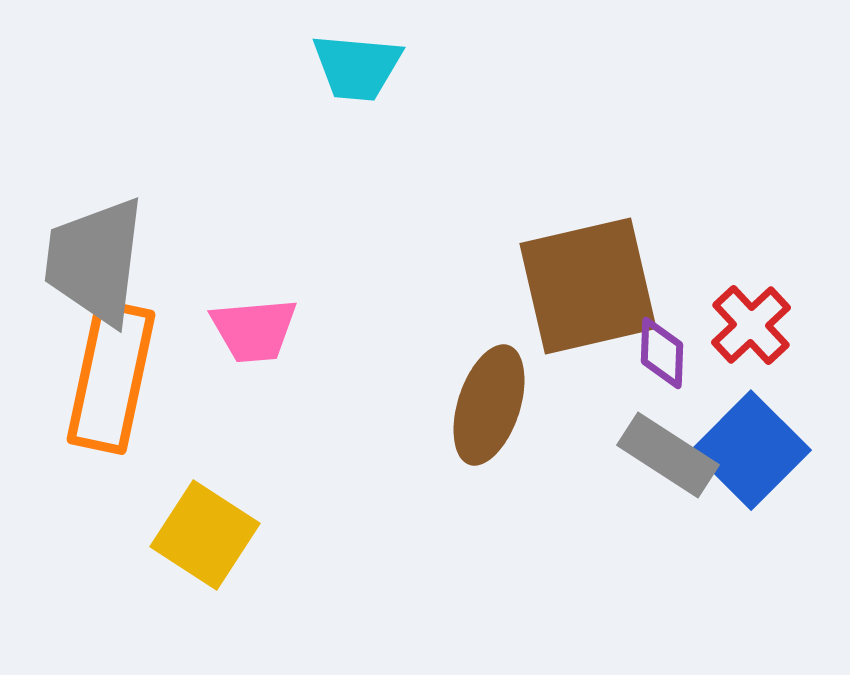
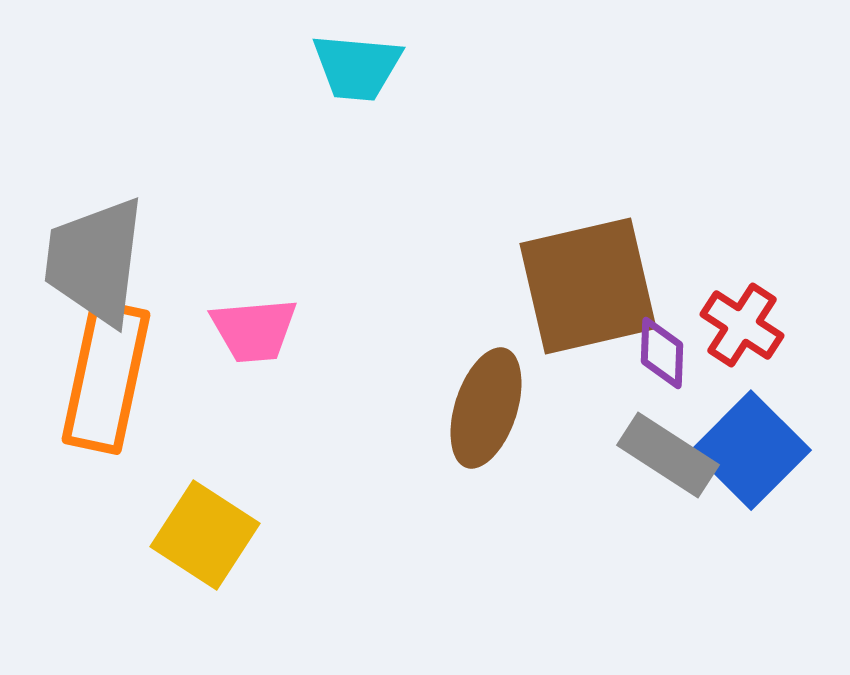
red cross: moved 9 px left; rotated 14 degrees counterclockwise
orange rectangle: moved 5 px left
brown ellipse: moved 3 px left, 3 px down
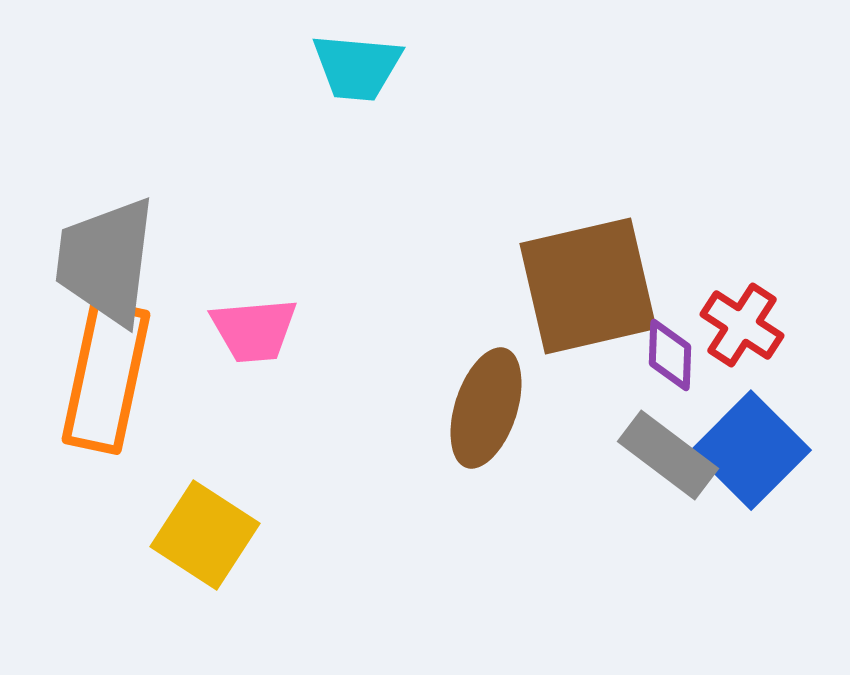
gray trapezoid: moved 11 px right
purple diamond: moved 8 px right, 2 px down
gray rectangle: rotated 4 degrees clockwise
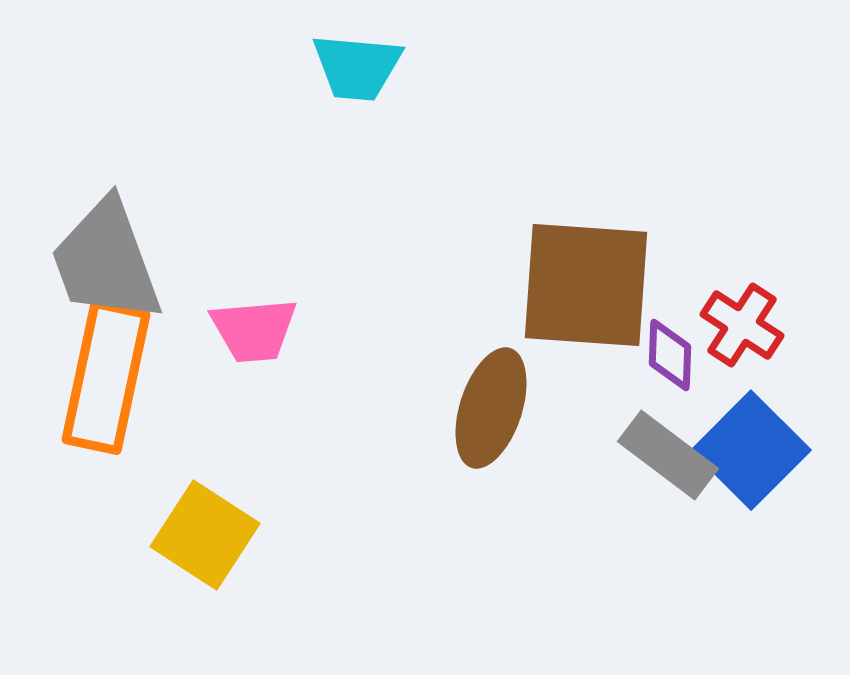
gray trapezoid: rotated 27 degrees counterclockwise
brown square: moved 2 px left, 1 px up; rotated 17 degrees clockwise
brown ellipse: moved 5 px right
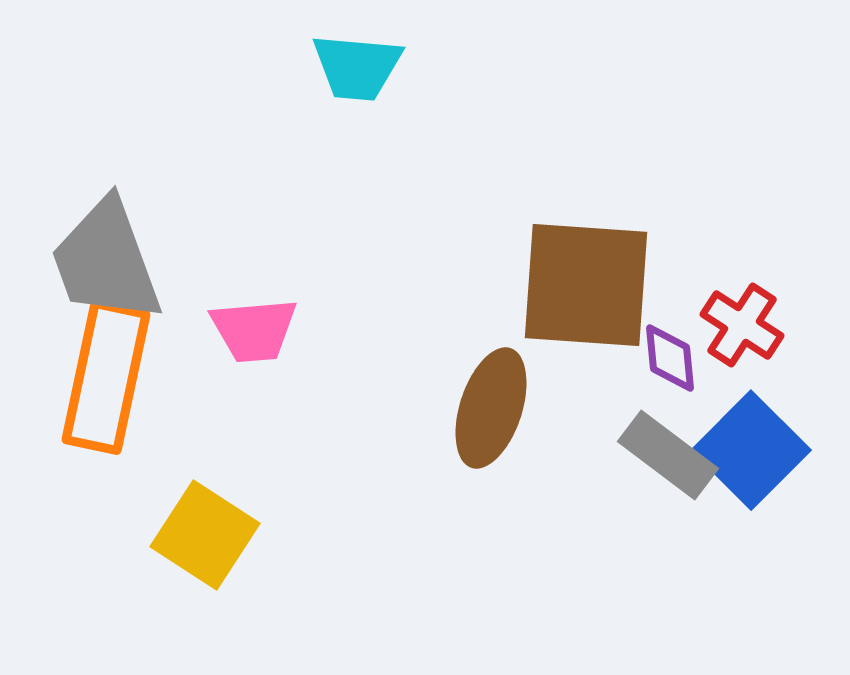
purple diamond: moved 3 px down; rotated 8 degrees counterclockwise
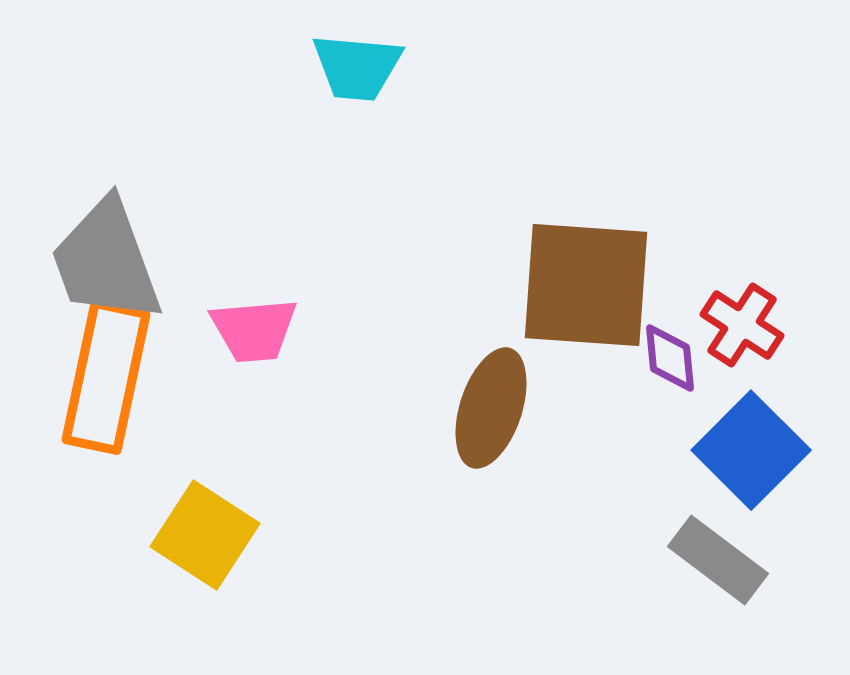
gray rectangle: moved 50 px right, 105 px down
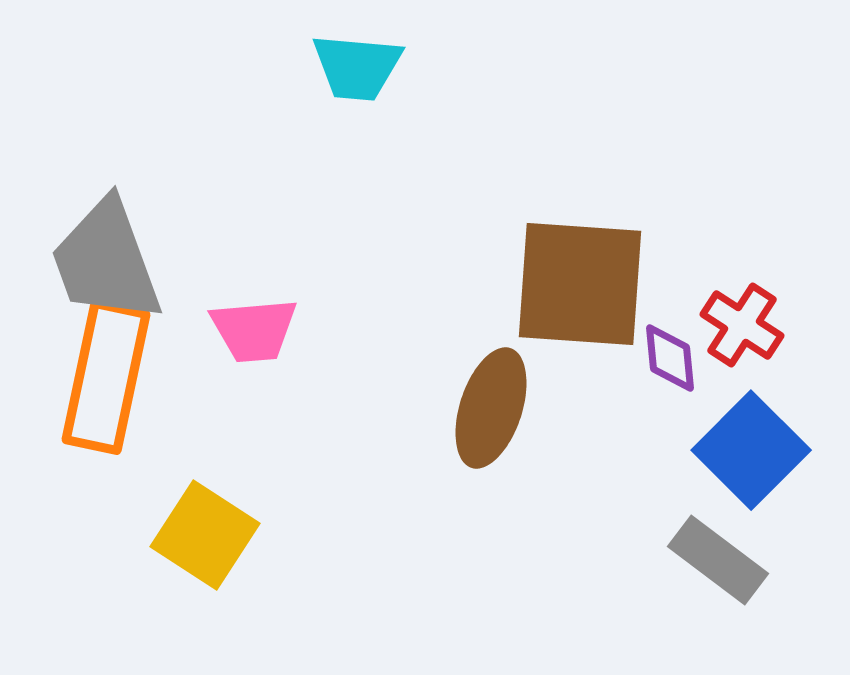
brown square: moved 6 px left, 1 px up
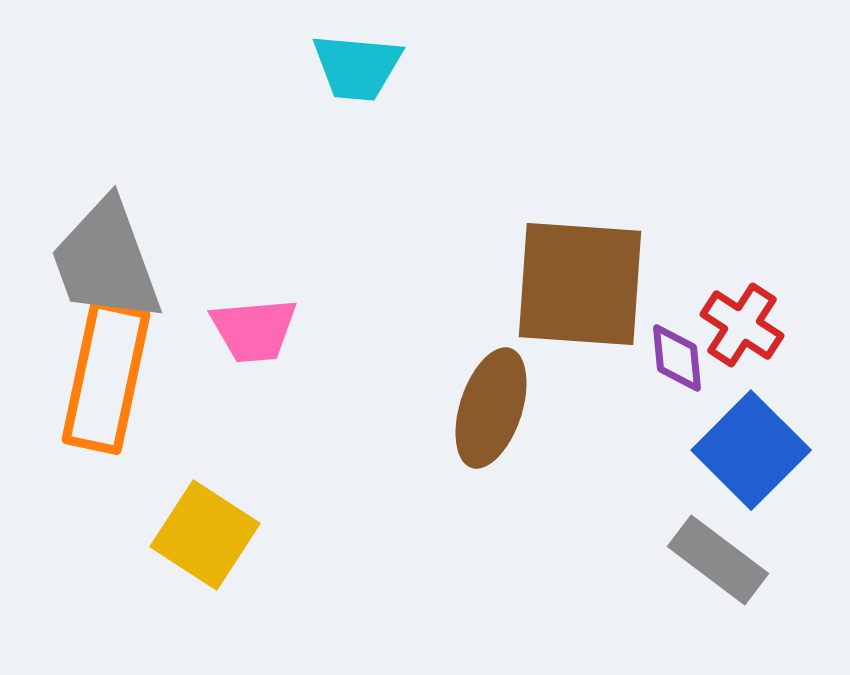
purple diamond: moved 7 px right
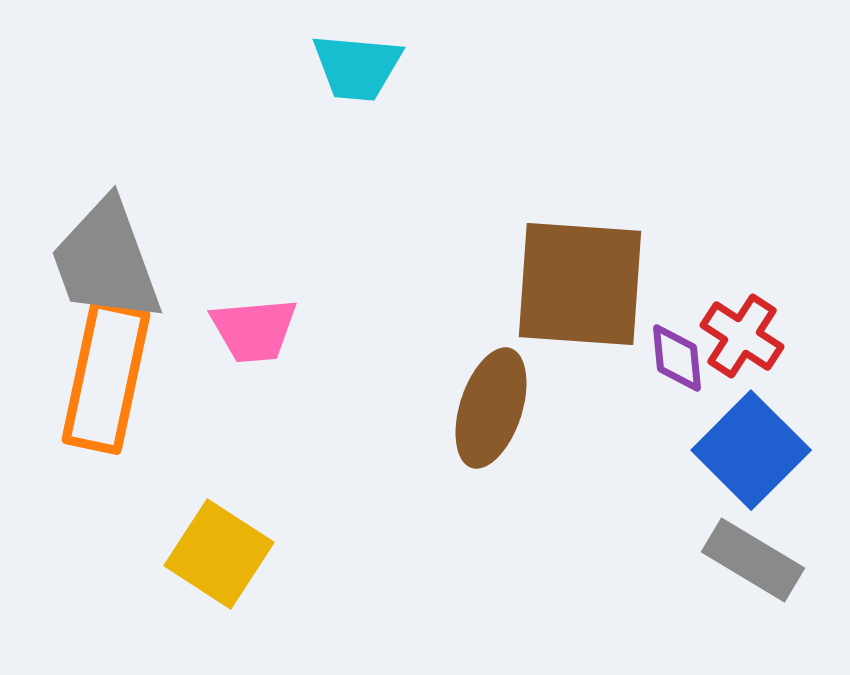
red cross: moved 11 px down
yellow square: moved 14 px right, 19 px down
gray rectangle: moved 35 px right; rotated 6 degrees counterclockwise
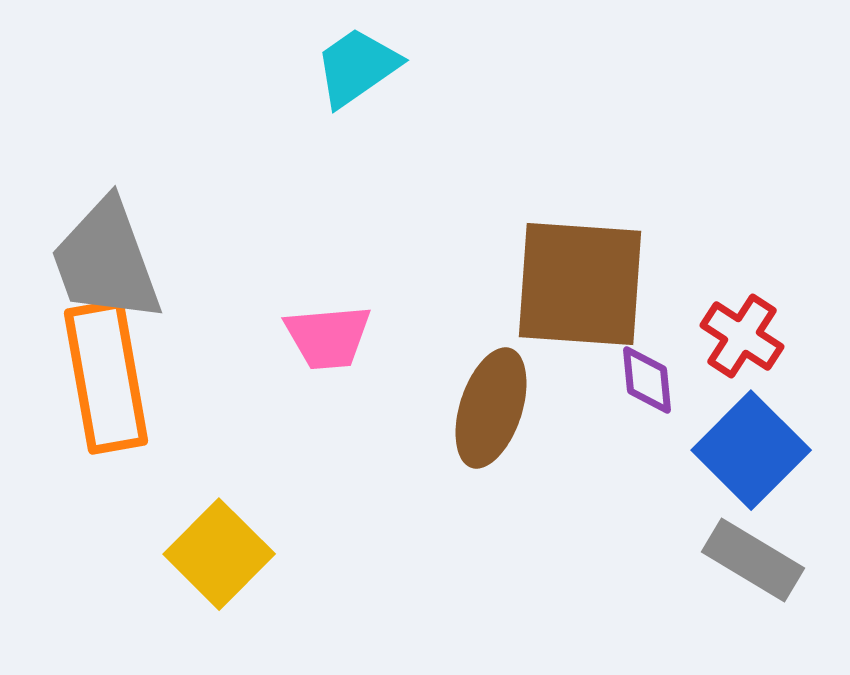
cyan trapezoid: rotated 140 degrees clockwise
pink trapezoid: moved 74 px right, 7 px down
purple diamond: moved 30 px left, 22 px down
orange rectangle: rotated 22 degrees counterclockwise
yellow square: rotated 12 degrees clockwise
